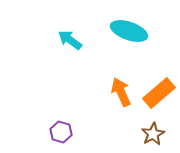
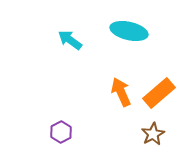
cyan ellipse: rotated 6 degrees counterclockwise
purple hexagon: rotated 15 degrees clockwise
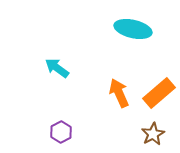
cyan ellipse: moved 4 px right, 2 px up
cyan arrow: moved 13 px left, 28 px down
orange arrow: moved 2 px left, 1 px down
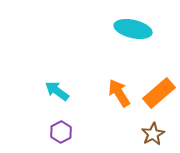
cyan arrow: moved 23 px down
orange arrow: rotated 8 degrees counterclockwise
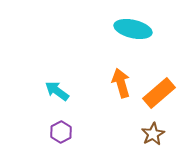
orange arrow: moved 2 px right, 10 px up; rotated 16 degrees clockwise
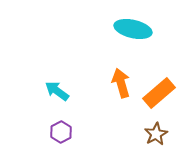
brown star: moved 3 px right
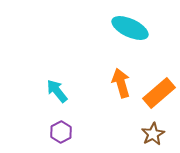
cyan ellipse: moved 3 px left, 1 px up; rotated 12 degrees clockwise
cyan arrow: rotated 15 degrees clockwise
brown star: moved 3 px left
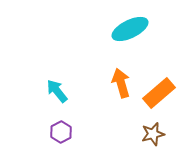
cyan ellipse: moved 1 px down; rotated 51 degrees counterclockwise
brown star: rotated 15 degrees clockwise
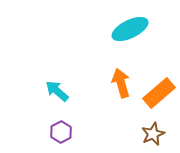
cyan arrow: rotated 10 degrees counterclockwise
brown star: rotated 10 degrees counterclockwise
